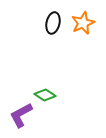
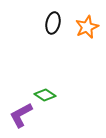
orange star: moved 4 px right, 4 px down
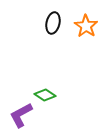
orange star: moved 1 px left, 1 px up; rotated 15 degrees counterclockwise
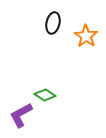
orange star: moved 10 px down
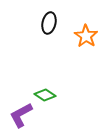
black ellipse: moved 4 px left
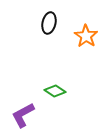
green diamond: moved 10 px right, 4 px up
purple L-shape: moved 2 px right
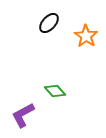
black ellipse: rotated 30 degrees clockwise
green diamond: rotated 15 degrees clockwise
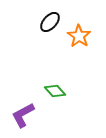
black ellipse: moved 1 px right, 1 px up
orange star: moved 7 px left
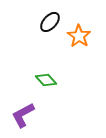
green diamond: moved 9 px left, 11 px up
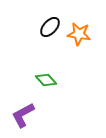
black ellipse: moved 5 px down
orange star: moved 2 px up; rotated 25 degrees counterclockwise
